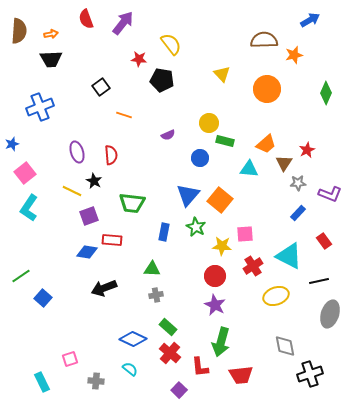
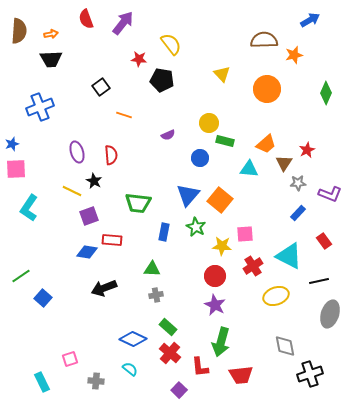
pink square at (25, 173): moved 9 px left, 4 px up; rotated 35 degrees clockwise
green trapezoid at (132, 203): moved 6 px right
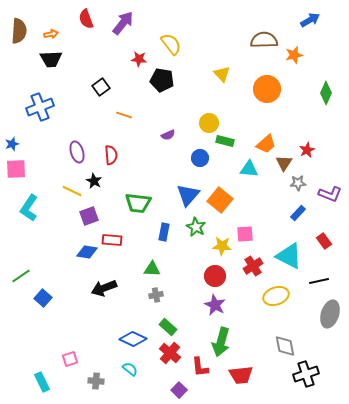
black cross at (310, 374): moved 4 px left
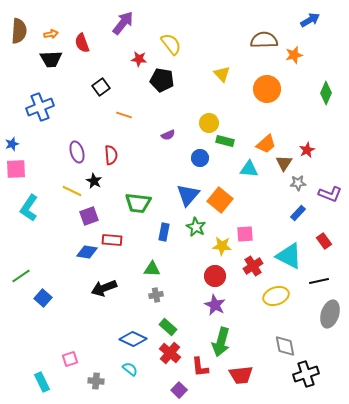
red semicircle at (86, 19): moved 4 px left, 24 px down
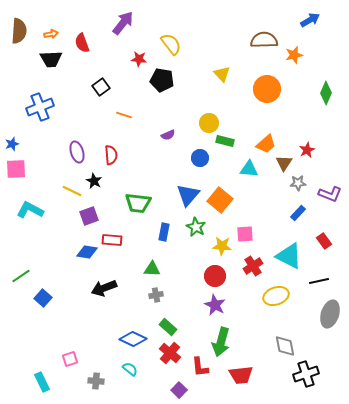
cyan L-shape at (29, 208): moved 1 px right, 2 px down; rotated 84 degrees clockwise
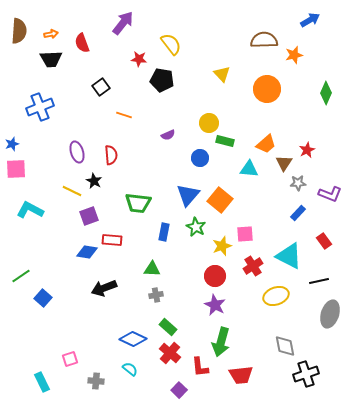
yellow star at (222, 246): rotated 24 degrees counterclockwise
